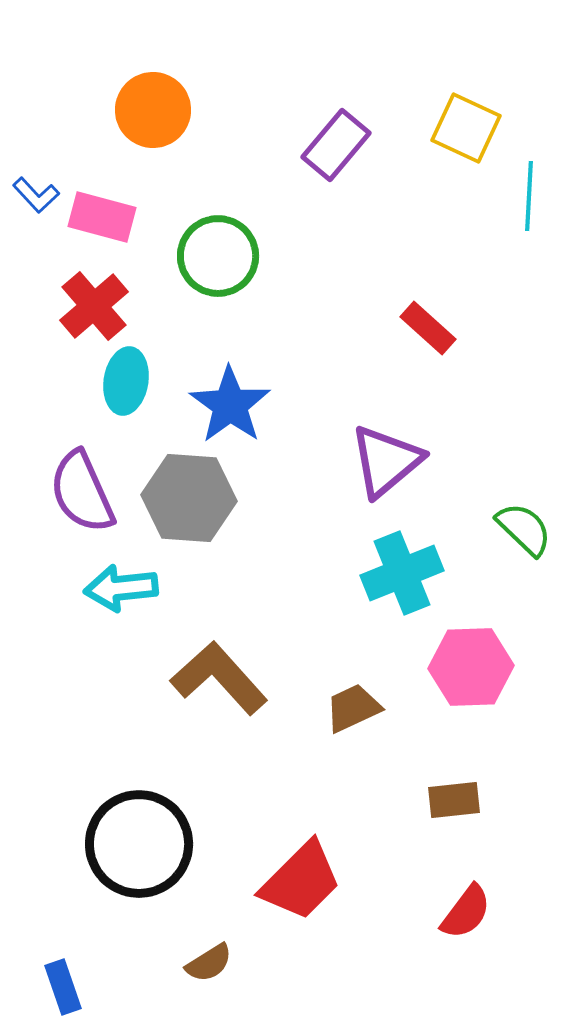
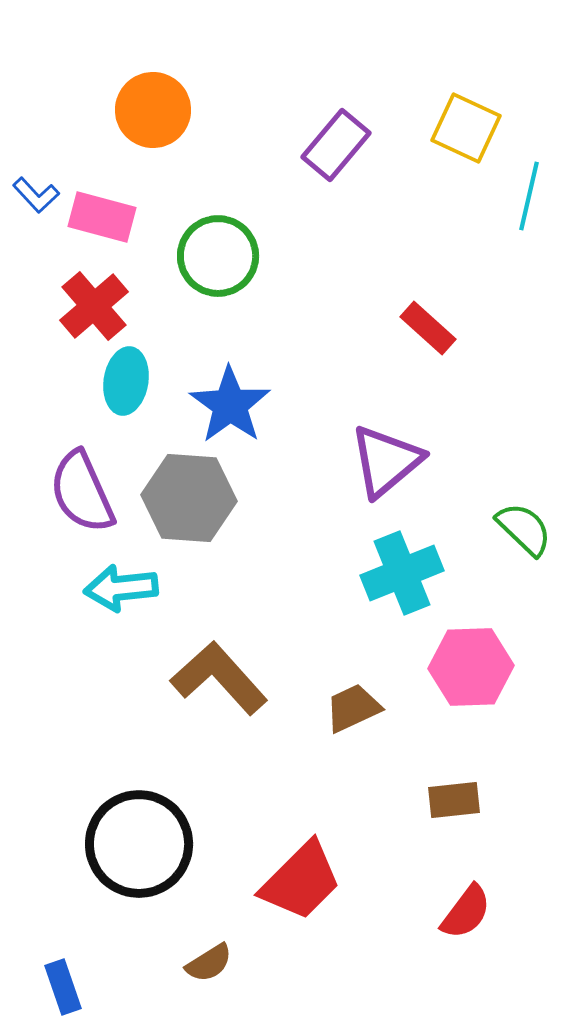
cyan line: rotated 10 degrees clockwise
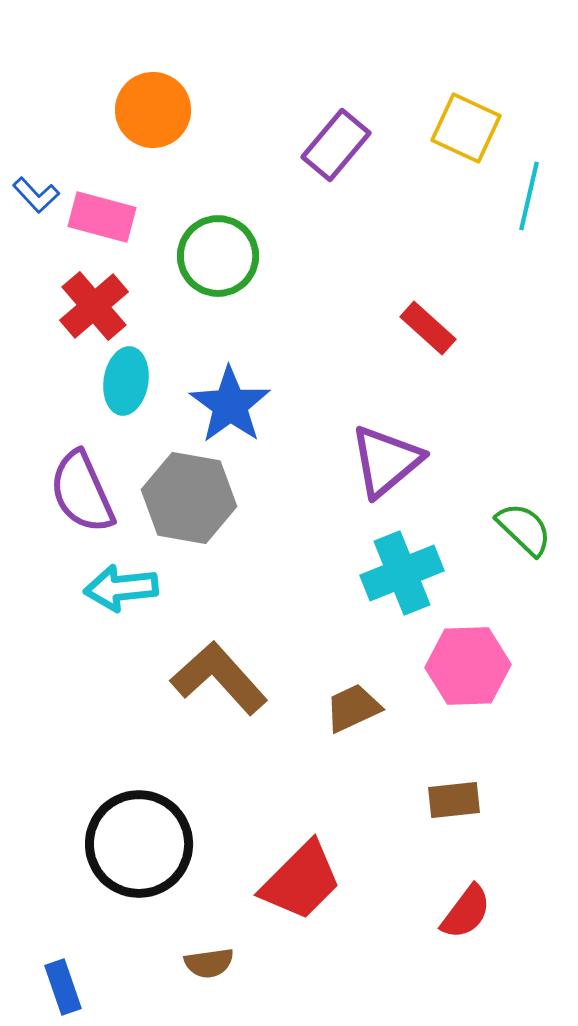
gray hexagon: rotated 6 degrees clockwise
pink hexagon: moved 3 px left, 1 px up
brown semicircle: rotated 24 degrees clockwise
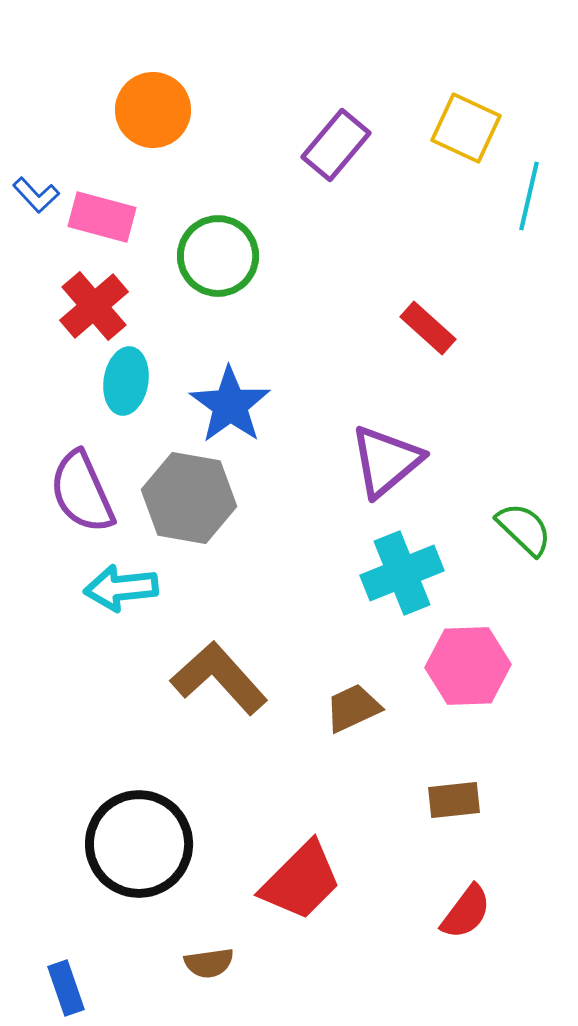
blue rectangle: moved 3 px right, 1 px down
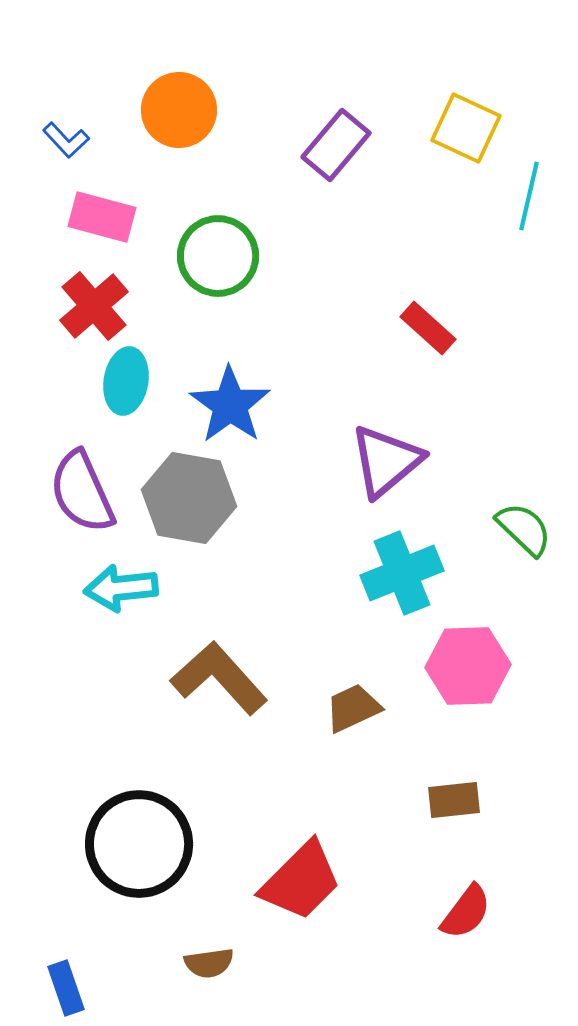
orange circle: moved 26 px right
blue L-shape: moved 30 px right, 55 px up
